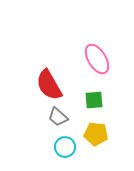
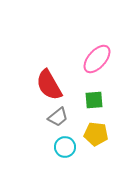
pink ellipse: rotated 72 degrees clockwise
gray trapezoid: rotated 80 degrees counterclockwise
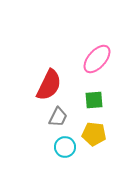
red semicircle: rotated 124 degrees counterclockwise
gray trapezoid: rotated 25 degrees counterclockwise
yellow pentagon: moved 2 px left
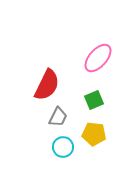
pink ellipse: moved 1 px right, 1 px up
red semicircle: moved 2 px left
green square: rotated 18 degrees counterclockwise
cyan circle: moved 2 px left
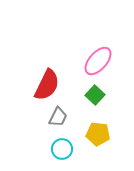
pink ellipse: moved 3 px down
green square: moved 1 px right, 5 px up; rotated 24 degrees counterclockwise
yellow pentagon: moved 4 px right
cyan circle: moved 1 px left, 2 px down
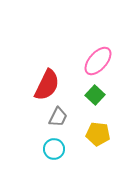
cyan circle: moved 8 px left
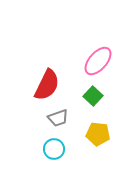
green square: moved 2 px left, 1 px down
gray trapezoid: moved 1 px down; rotated 45 degrees clockwise
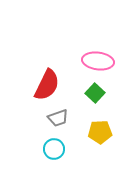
pink ellipse: rotated 56 degrees clockwise
green square: moved 2 px right, 3 px up
yellow pentagon: moved 2 px right, 2 px up; rotated 10 degrees counterclockwise
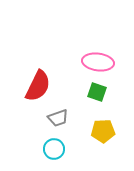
pink ellipse: moved 1 px down
red semicircle: moved 9 px left, 1 px down
green square: moved 2 px right, 1 px up; rotated 24 degrees counterclockwise
yellow pentagon: moved 3 px right, 1 px up
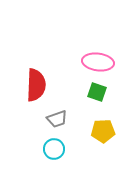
red semicircle: moved 2 px left, 1 px up; rotated 24 degrees counterclockwise
gray trapezoid: moved 1 px left, 1 px down
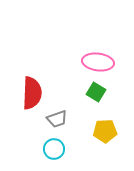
red semicircle: moved 4 px left, 8 px down
green square: moved 1 px left; rotated 12 degrees clockwise
yellow pentagon: moved 2 px right
